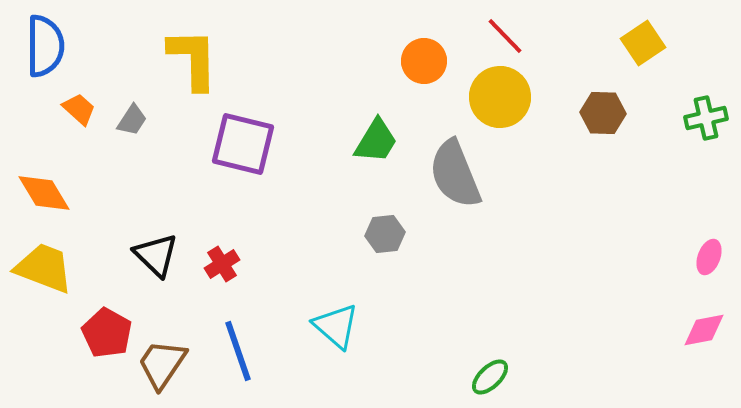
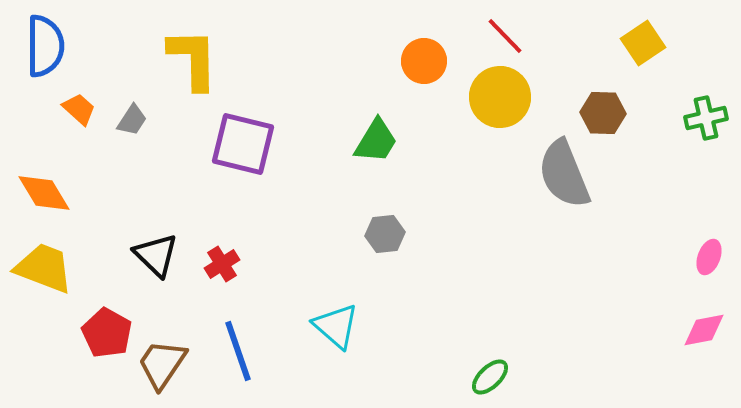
gray semicircle: moved 109 px right
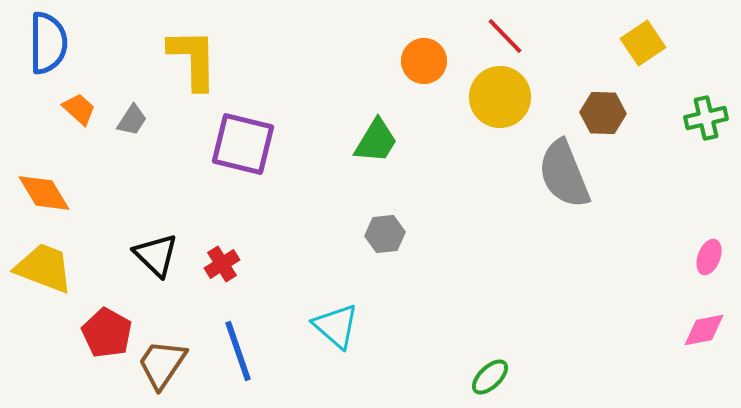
blue semicircle: moved 3 px right, 3 px up
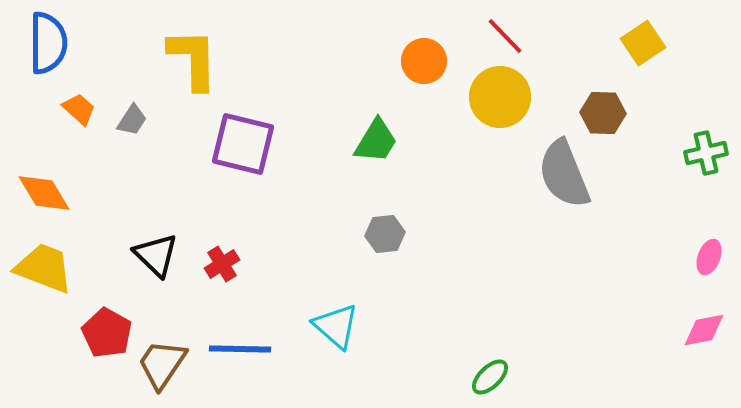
green cross: moved 35 px down
blue line: moved 2 px right, 2 px up; rotated 70 degrees counterclockwise
